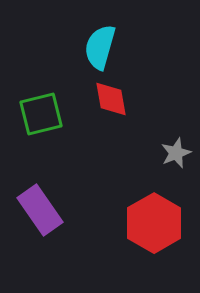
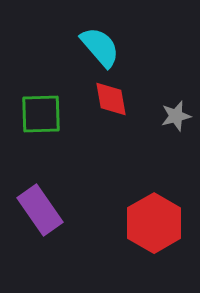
cyan semicircle: rotated 123 degrees clockwise
green square: rotated 12 degrees clockwise
gray star: moved 37 px up; rotated 8 degrees clockwise
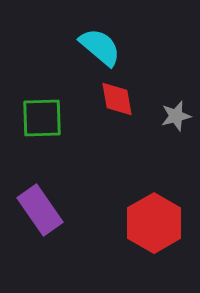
cyan semicircle: rotated 9 degrees counterclockwise
red diamond: moved 6 px right
green square: moved 1 px right, 4 px down
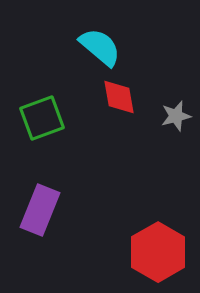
red diamond: moved 2 px right, 2 px up
green square: rotated 18 degrees counterclockwise
purple rectangle: rotated 57 degrees clockwise
red hexagon: moved 4 px right, 29 px down
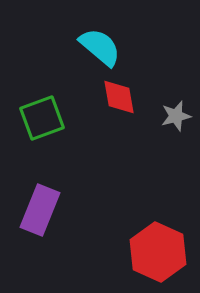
red hexagon: rotated 6 degrees counterclockwise
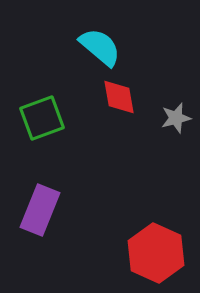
gray star: moved 2 px down
red hexagon: moved 2 px left, 1 px down
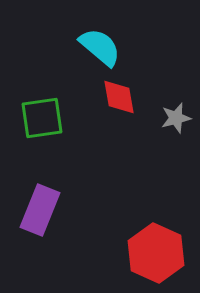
green square: rotated 12 degrees clockwise
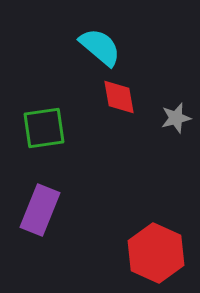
green square: moved 2 px right, 10 px down
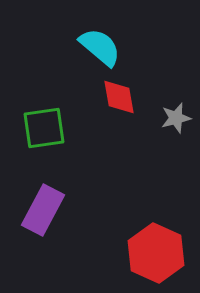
purple rectangle: moved 3 px right; rotated 6 degrees clockwise
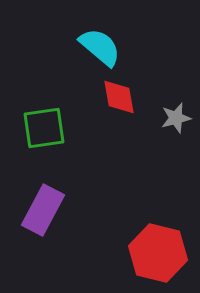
red hexagon: moved 2 px right; rotated 10 degrees counterclockwise
